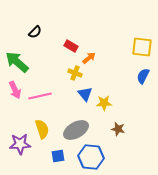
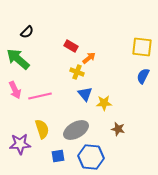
black semicircle: moved 8 px left
green arrow: moved 1 px right, 3 px up
yellow cross: moved 2 px right, 1 px up
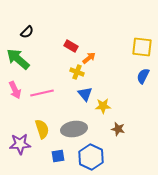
pink line: moved 2 px right, 3 px up
yellow star: moved 1 px left, 3 px down
gray ellipse: moved 2 px left, 1 px up; rotated 20 degrees clockwise
blue hexagon: rotated 20 degrees clockwise
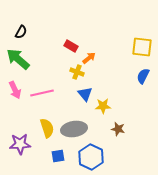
black semicircle: moved 6 px left; rotated 16 degrees counterclockwise
yellow semicircle: moved 5 px right, 1 px up
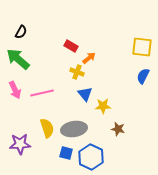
blue square: moved 8 px right, 3 px up; rotated 24 degrees clockwise
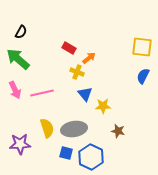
red rectangle: moved 2 px left, 2 px down
brown star: moved 2 px down
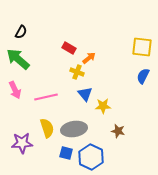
pink line: moved 4 px right, 4 px down
purple star: moved 2 px right, 1 px up
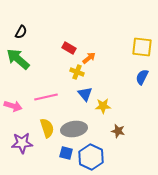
blue semicircle: moved 1 px left, 1 px down
pink arrow: moved 2 px left, 16 px down; rotated 48 degrees counterclockwise
